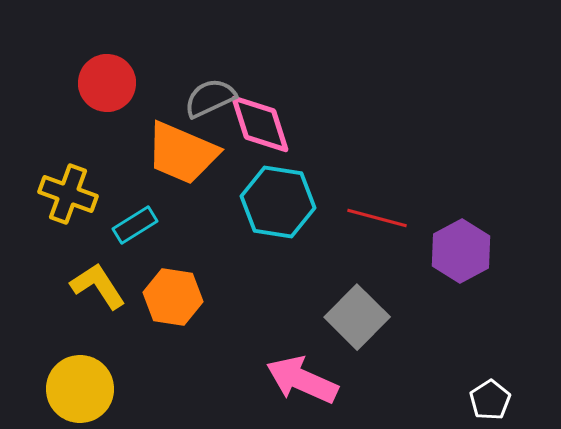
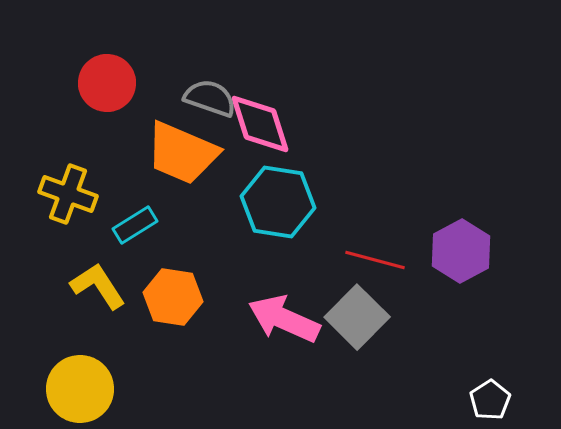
gray semicircle: rotated 44 degrees clockwise
red line: moved 2 px left, 42 px down
pink arrow: moved 18 px left, 61 px up
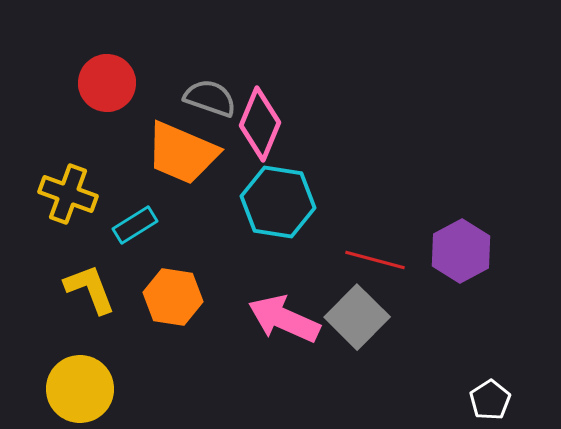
pink diamond: rotated 40 degrees clockwise
yellow L-shape: moved 8 px left, 3 px down; rotated 12 degrees clockwise
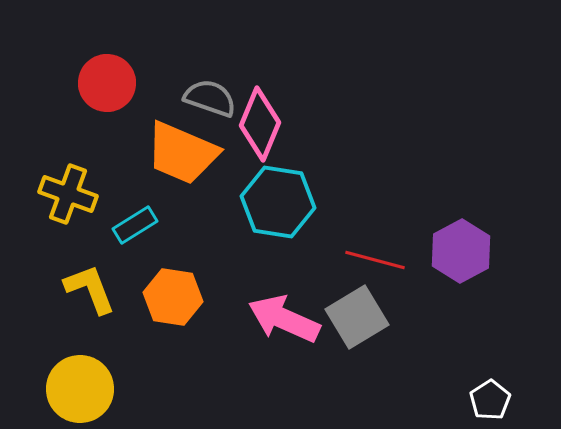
gray square: rotated 14 degrees clockwise
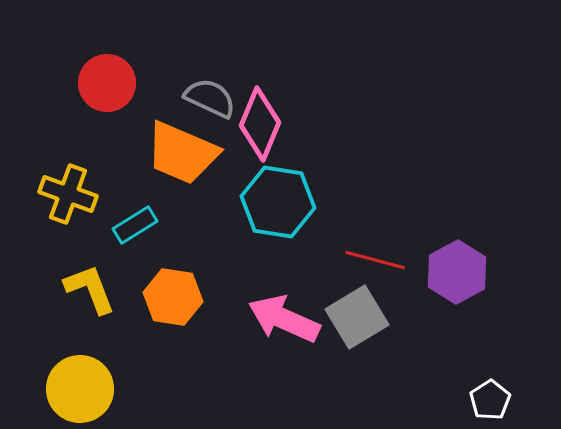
gray semicircle: rotated 6 degrees clockwise
purple hexagon: moved 4 px left, 21 px down
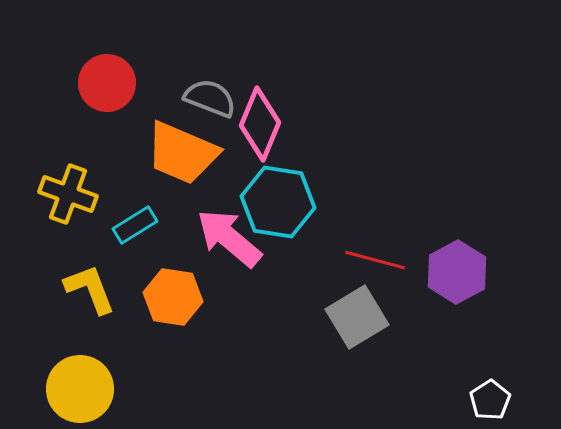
gray semicircle: rotated 4 degrees counterclockwise
pink arrow: moved 55 px left, 81 px up; rotated 16 degrees clockwise
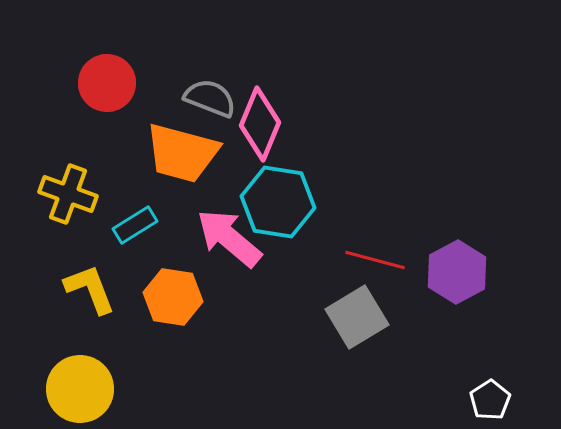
orange trapezoid: rotated 8 degrees counterclockwise
